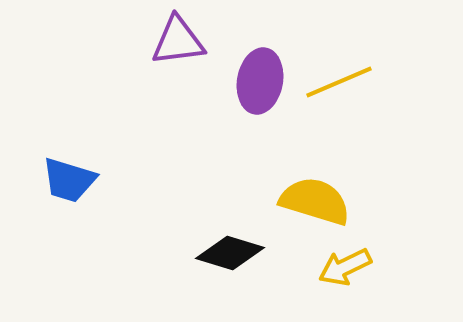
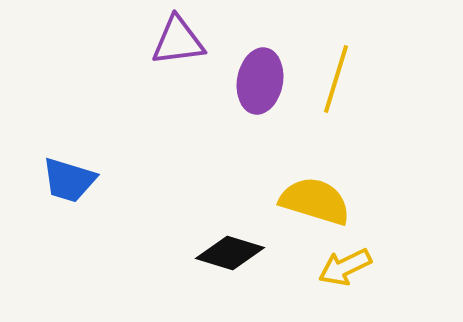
yellow line: moved 3 px left, 3 px up; rotated 50 degrees counterclockwise
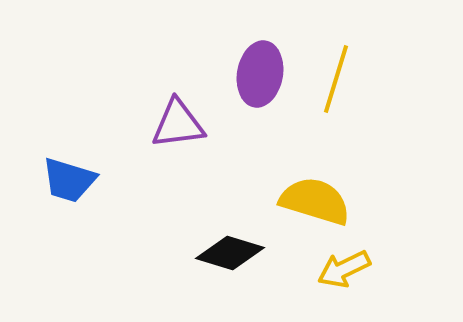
purple triangle: moved 83 px down
purple ellipse: moved 7 px up
yellow arrow: moved 1 px left, 2 px down
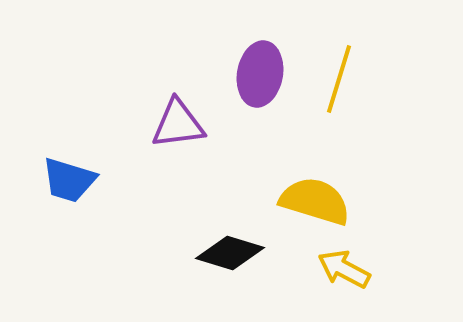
yellow line: moved 3 px right
yellow arrow: rotated 54 degrees clockwise
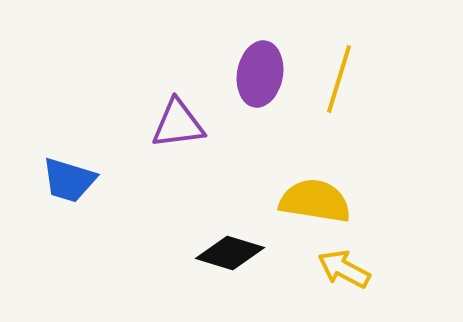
yellow semicircle: rotated 8 degrees counterclockwise
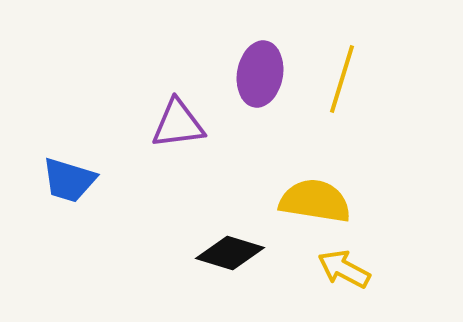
yellow line: moved 3 px right
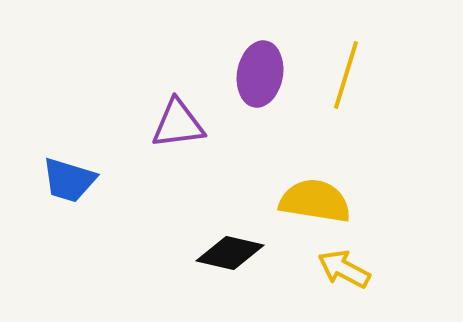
yellow line: moved 4 px right, 4 px up
black diamond: rotated 4 degrees counterclockwise
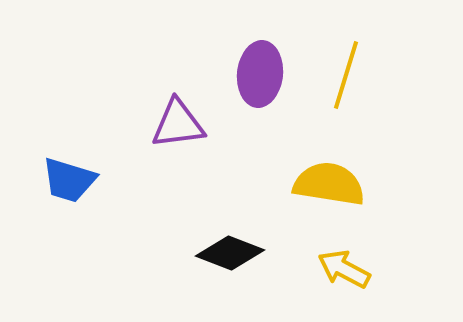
purple ellipse: rotated 4 degrees counterclockwise
yellow semicircle: moved 14 px right, 17 px up
black diamond: rotated 8 degrees clockwise
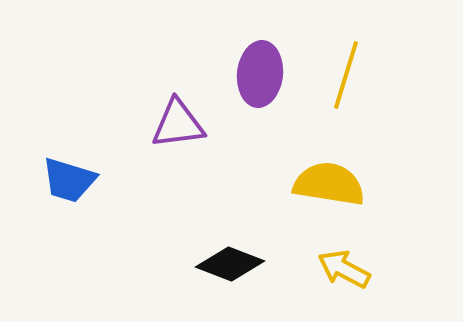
black diamond: moved 11 px down
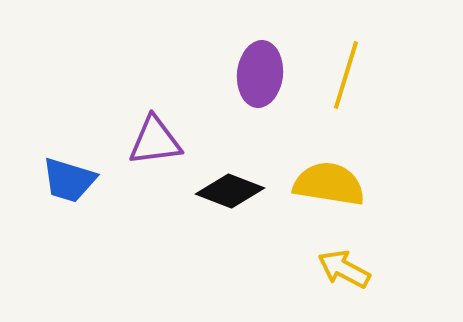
purple triangle: moved 23 px left, 17 px down
black diamond: moved 73 px up
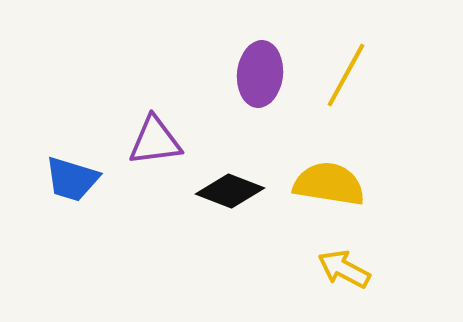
yellow line: rotated 12 degrees clockwise
blue trapezoid: moved 3 px right, 1 px up
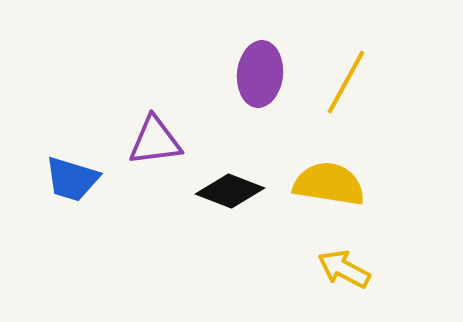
yellow line: moved 7 px down
